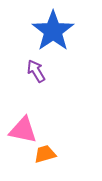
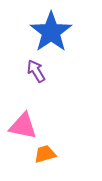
blue star: moved 2 px left, 1 px down
pink triangle: moved 4 px up
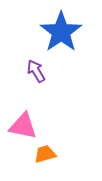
blue star: moved 10 px right
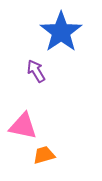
orange trapezoid: moved 1 px left, 1 px down
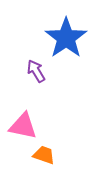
blue star: moved 5 px right, 6 px down
orange trapezoid: rotated 35 degrees clockwise
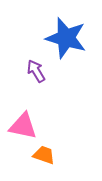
blue star: rotated 21 degrees counterclockwise
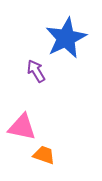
blue star: rotated 30 degrees clockwise
pink triangle: moved 1 px left, 1 px down
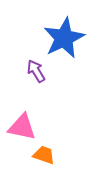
blue star: moved 2 px left
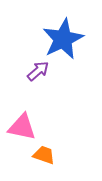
blue star: moved 1 px left, 1 px down
purple arrow: moved 2 px right; rotated 80 degrees clockwise
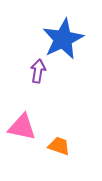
purple arrow: rotated 40 degrees counterclockwise
orange trapezoid: moved 15 px right, 9 px up
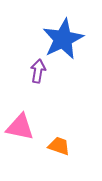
pink triangle: moved 2 px left
